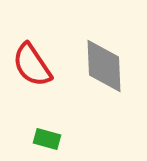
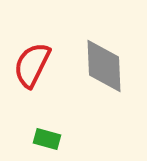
red semicircle: rotated 60 degrees clockwise
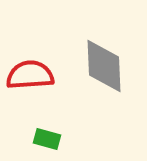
red semicircle: moved 2 px left, 10 px down; rotated 60 degrees clockwise
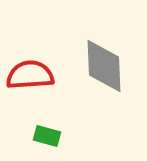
green rectangle: moved 3 px up
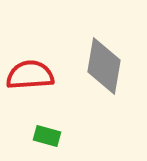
gray diamond: rotated 12 degrees clockwise
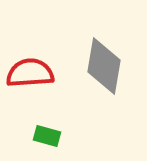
red semicircle: moved 2 px up
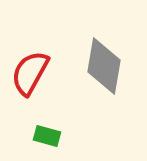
red semicircle: rotated 57 degrees counterclockwise
